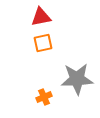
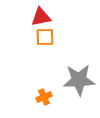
orange square: moved 2 px right, 6 px up; rotated 12 degrees clockwise
gray star: moved 2 px right, 1 px down
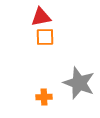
gray star: moved 3 px down; rotated 24 degrees clockwise
orange cross: rotated 21 degrees clockwise
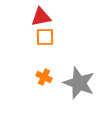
orange cross: moved 20 px up; rotated 28 degrees clockwise
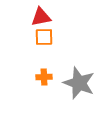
orange square: moved 1 px left
orange cross: rotated 28 degrees counterclockwise
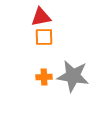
gray star: moved 6 px left, 7 px up; rotated 12 degrees counterclockwise
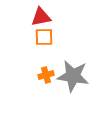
orange cross: moved 2 px right, 2 px up; rotated 14 degrees counterclockwise
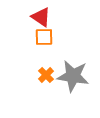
red triangle: rotated 45 degrees clockwise
orange cross: rotated 28 degrees counterclockwise
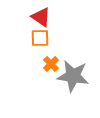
orange square: moved 4 px left, 1 px down
orange cross: moved 5 px right, 11 px up
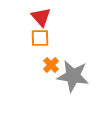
red triangle: rotated 15 degrees clockwise
orange cross: moved 1 px down
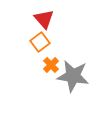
red triangle: moved 3 px right, 2 px down
orange square: moved 4 px down; rotated 36 degrees counterclockwise
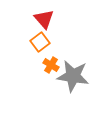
orange cross: rotated 14 degrees counterclockwise
